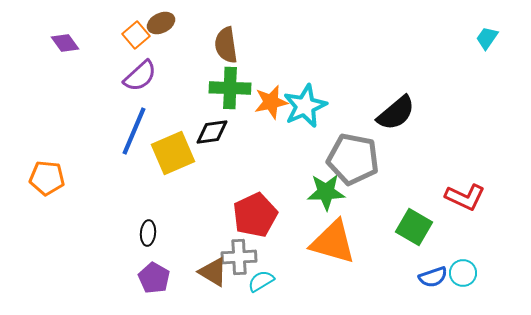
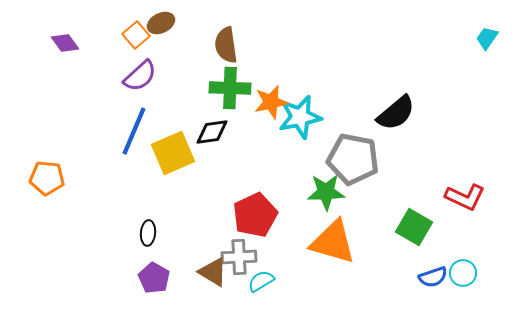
cyan star: moved 5 px left, 11 px down; rotated 12 degrees clockwise
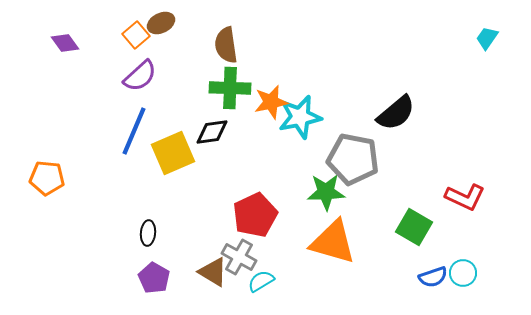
gray cross: rotated 32 degrees clockwise
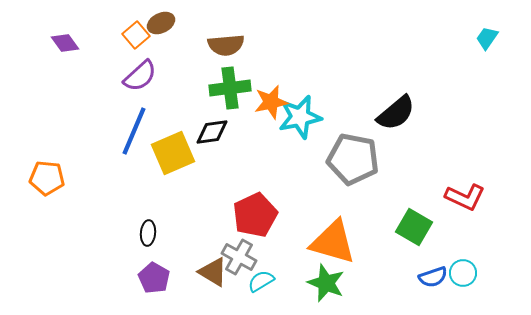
brown semicircle: rotated 87 degrees counterclockwise
green cross: rotated 9 degrees counterclockwise
green star: moved 91 px down; rotated 24 degrees clockwise
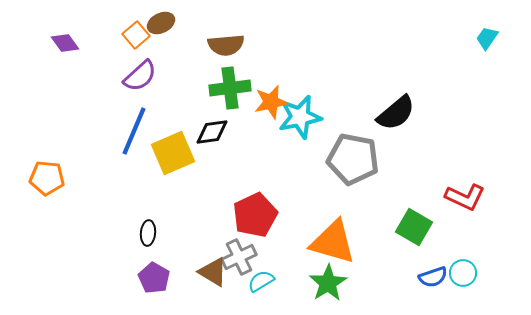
gray cross: rotated 36 degrees clockwise
green star: moved 2 px right; rotated 18 degrees clockwise
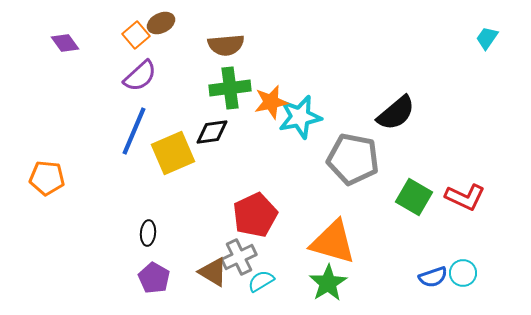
green square: moved 30 px up
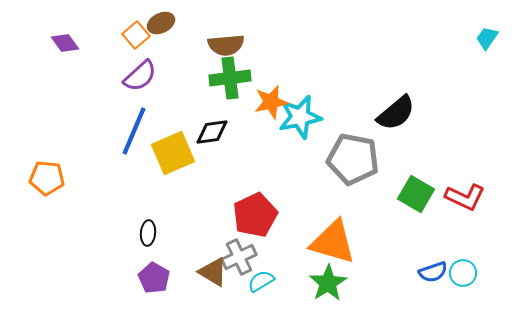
green cross: moved 10 px up
green square: moved 2 px right, 3 px up
blue semicircle: moved 5 px up
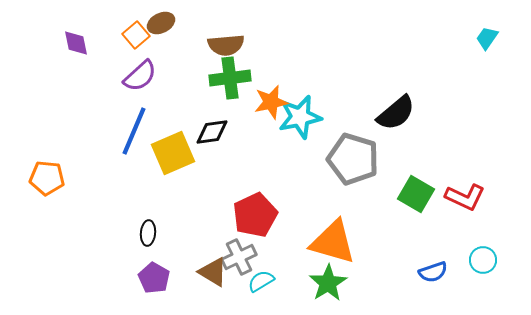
purple diamond: moved 11 px right; rotated 24 degrees clockwise
gray pentagon: rotated 6 degrees clockwise
cyan circle: moved 20 px right, 13 px up
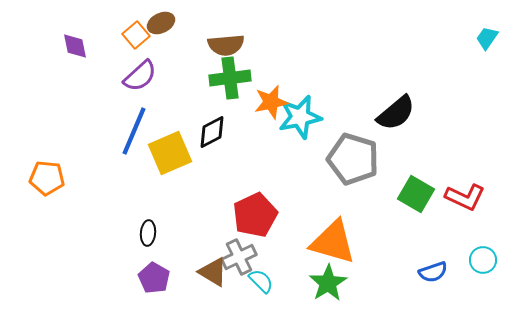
purple diamond: moved 1 px left, 3 px down
black diamond: rotated 20 degrees counterclockwise
yellow square: moved 3 px left
cyan semicircle: rotated 76 degrees clockwise
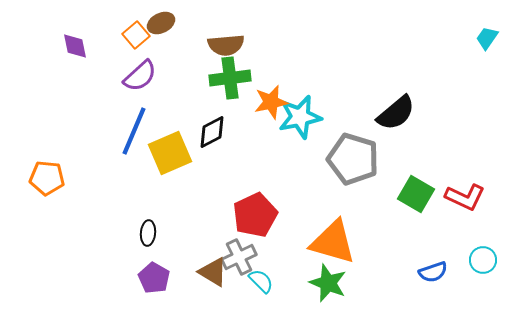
green star: rotated 18 degrees counterclockwise
